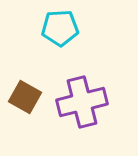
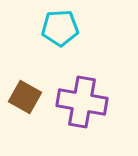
purple cross: rotated 24 degrees clockwise
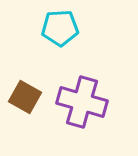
purple cross: rotated 6 degrees clockwise
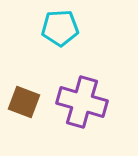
brown square: moved 1 px left, 5 px down; rotated 8 degrees counterclockwise
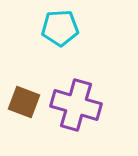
purple cross: moved 6 px left, 3 px down
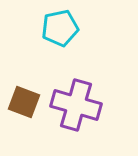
cyan pentagon: rotated 9 degrees counterclockwise
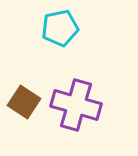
brown square: rotated 12 degrees clockwise
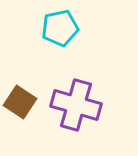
brown square: moved 4 px left
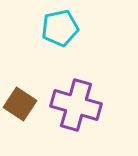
brown square: moved 2 px down
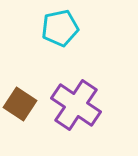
purple cross: rotated 18 degrees clockwise
